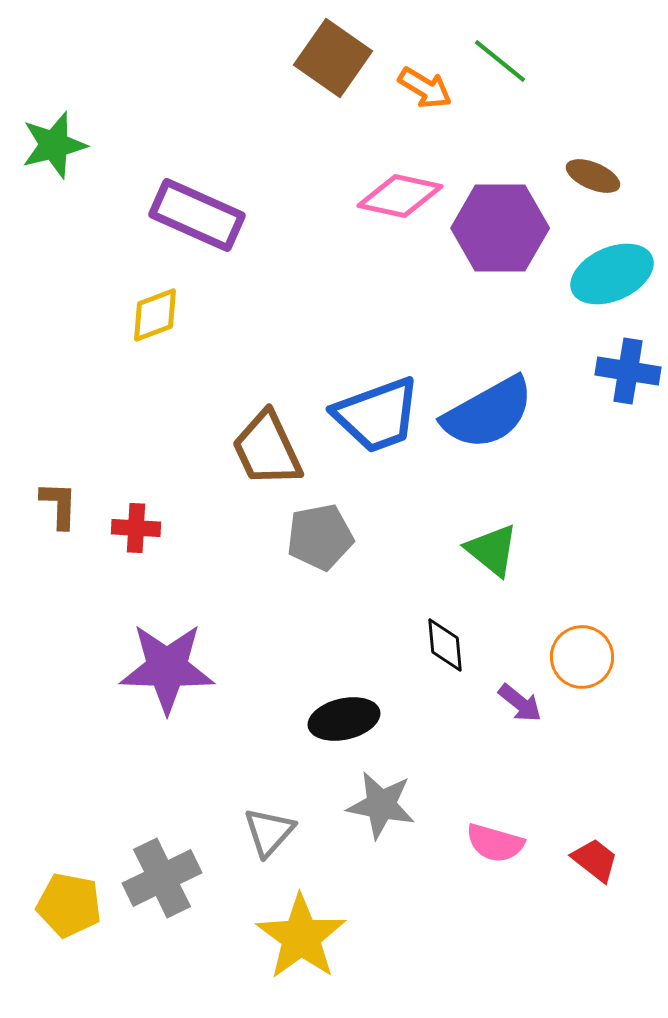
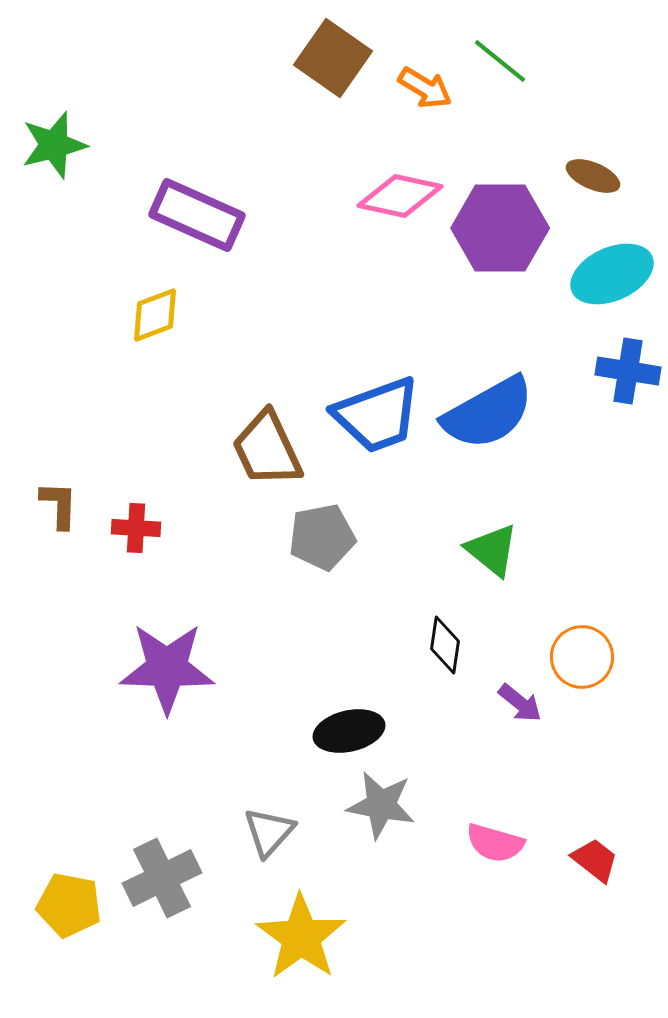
gray pentagon: moved 2 px right
black diamond: rotated 14 degrees clockwise
black ellipse: moved 5 px right, 12 px down
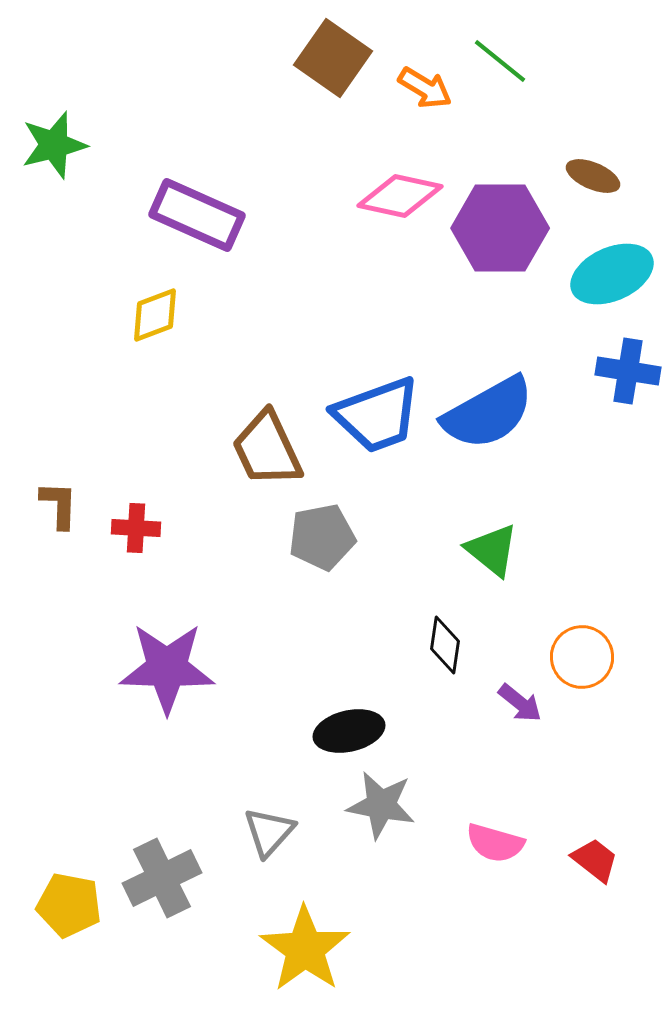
yellow star: moved 4 px right, 12 px down
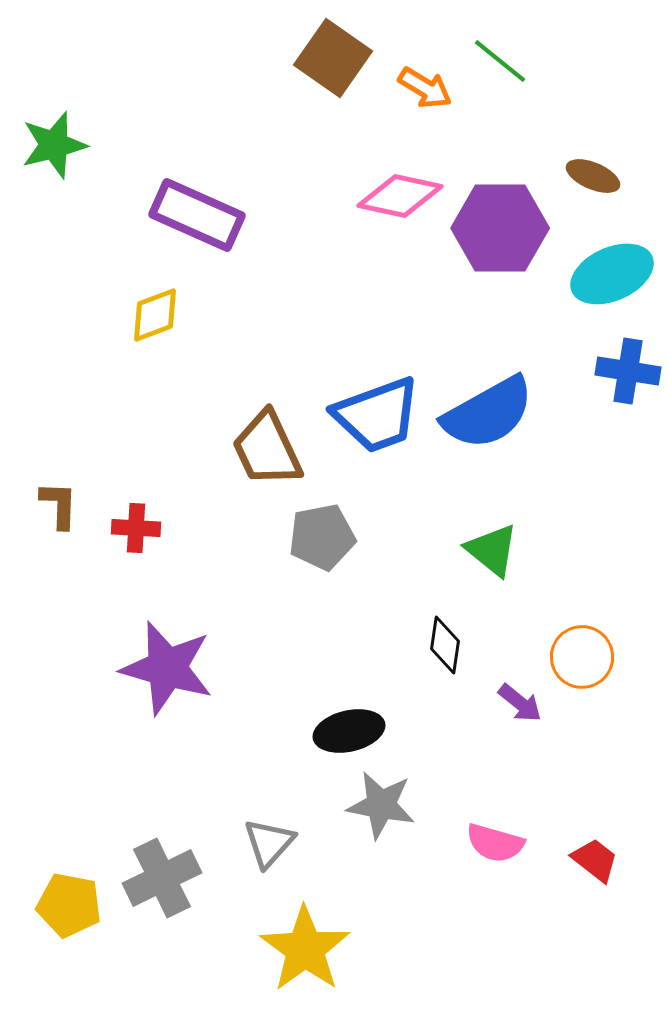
purple star: rotated 14 degrees clockwise
gray triangle: moved 11 px down
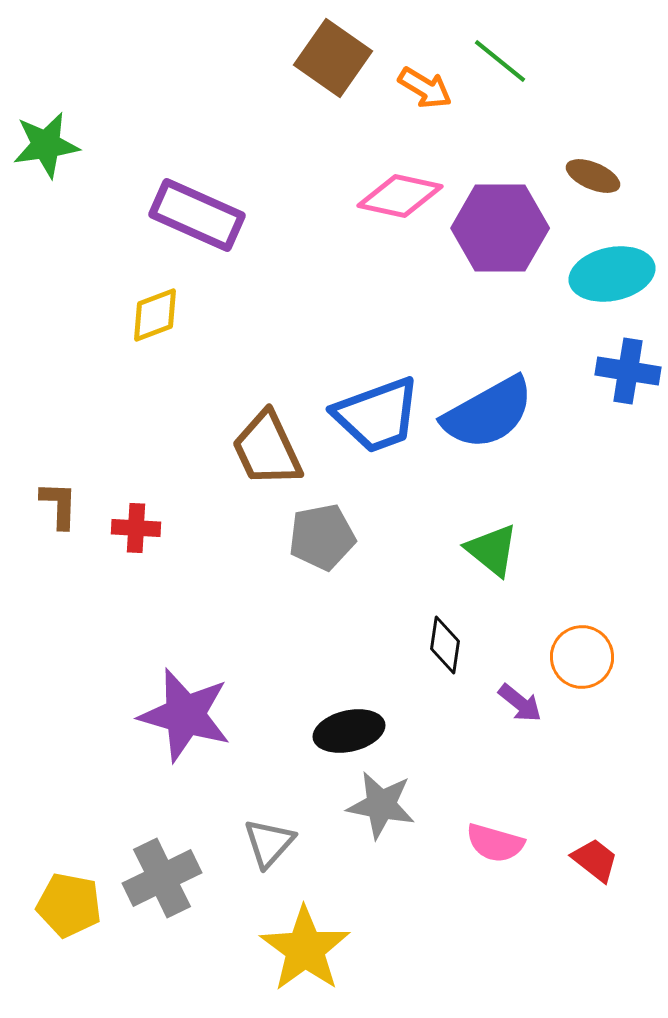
green star: moved 8 px left; rotated 6 degrees clockwise
cyan ellipse: rotated 12 degrees clockwise
purple star: moved 18 px right, 47 px down
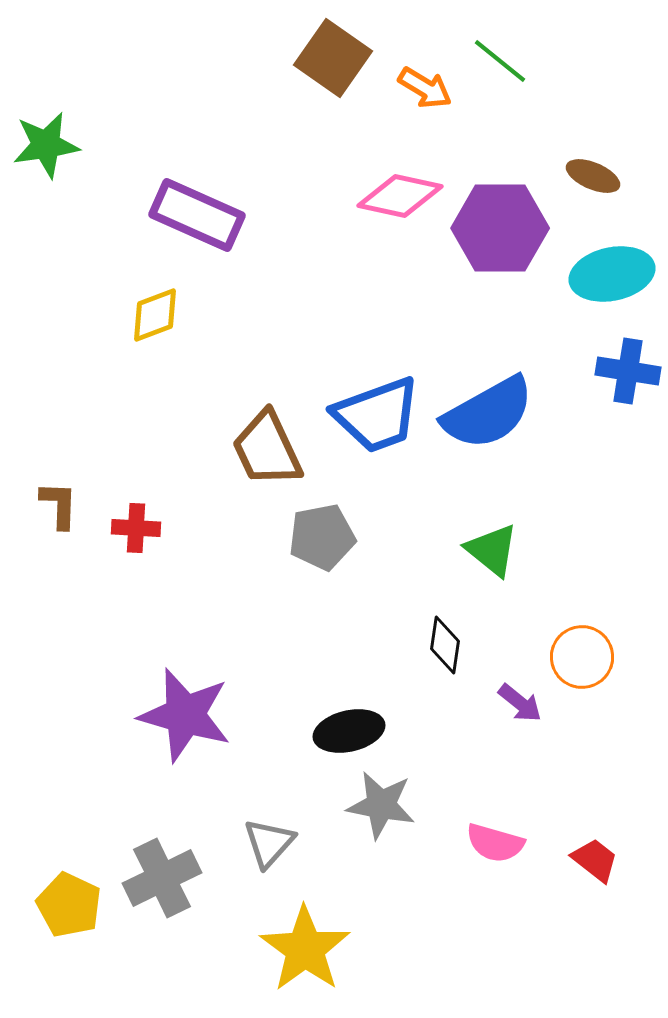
yellow pentagon: rotated 14 degrees clockwise
